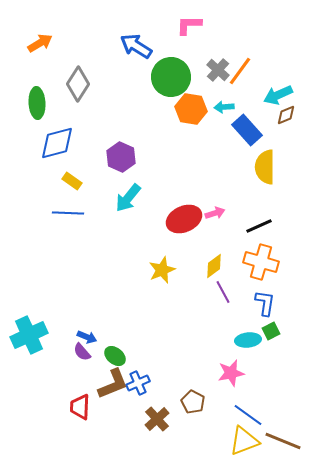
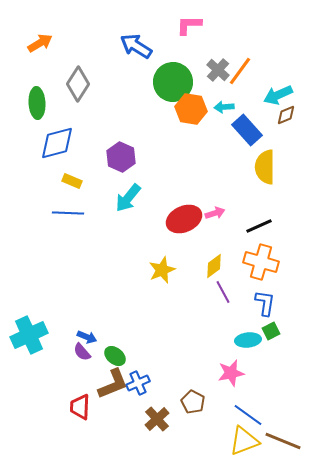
green circle at (171, 77): moved 2 px right, 5 px down
yellow rectangle at (72, 181): rotated 12 degrees counterclockwise
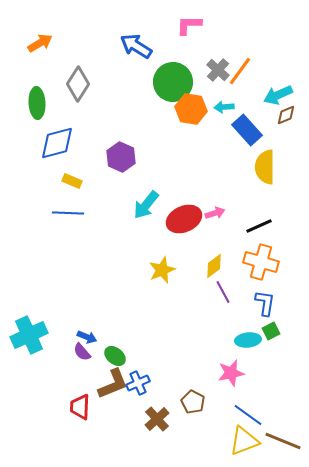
cyan arrow at (128, 198): moved 18 px right, 7 px down
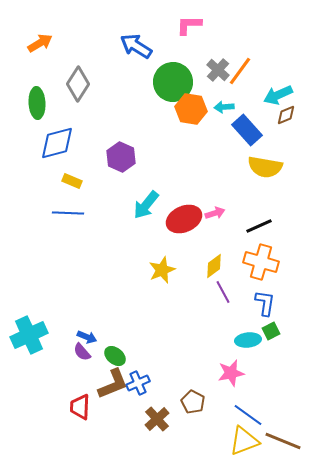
yellow semicircle at (265, 167): rotated 80 degrees counterclockwise
